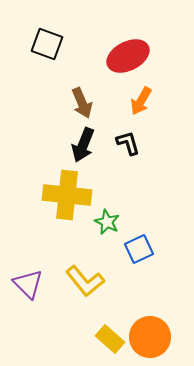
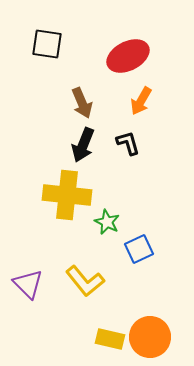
black square: rotated 12 degrees counterclockwise
yellow rectangle: rotated 28 degrees counterclockwise
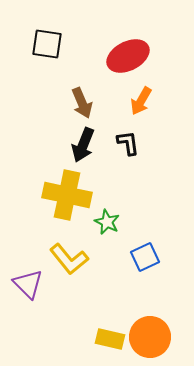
black L-shape: rotated 8 degrees clockwise
yellow cross: rotated 6 degrees clockwise
blue square: moved 6 px right, 8 px down
yellow L-shape: moved 16 px left, 22 px up
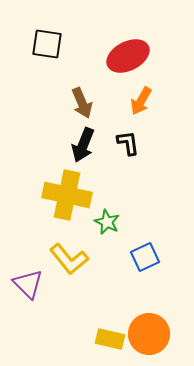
orange circle: moved 1 px left, 3 px up
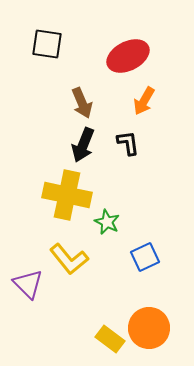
orange arrow: moved 3 px right
orange circle: moved 6 px up
yellow rectangle: rotated 24 degrees clockwise
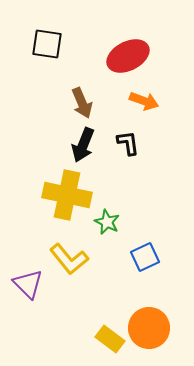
orange arrow: rotated 100 degrees counterclockwise
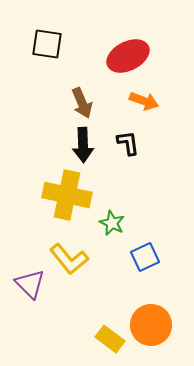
black arrow: rotated 24 degrees counterclockwise
green star: moved 5 px right, 1 px down
purple triangle: moved 2 px right
orange circle: moved 2 px right, 3 px up
